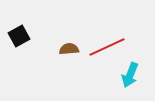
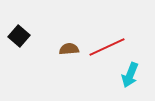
black square: rotated 20 degrees counterclockwise
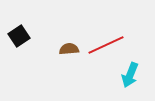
black square: rotated 15 degrees clockwise
red line: moved 1 px left, 2 px up
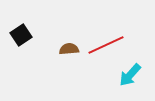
black square: moved 2 px right, 1 px up
cyan arrow: rotated 20 degrees clockwise
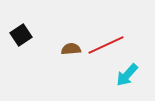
brown semicircle: moved 2 px right
cyan arrow: moved 3 px left
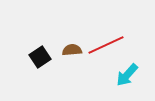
black square: moved 19 px right, 22 px down
brown semicircle: moved 1 px right, 1 px down
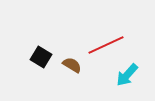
brown semicircle: moved 15 px down; rotated 36 degrees clockwise
black square: moved 1 px right; rotated 25 degrees counterclockwise
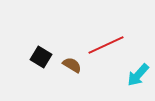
cyan arrow: moved 11 px right
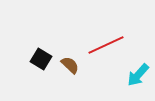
black square: moved 2 px down
brown semicircle: moved 2 px left; rotated 12 degrees clockwise
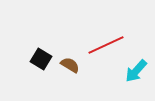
brown semicircle: rotated 12 degrees counterclockwise
cyan arrow: moved 2 px left, 4 px up
